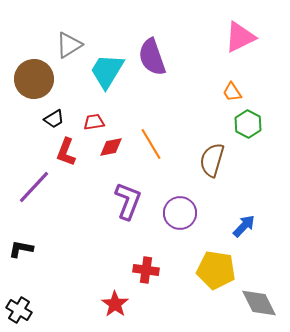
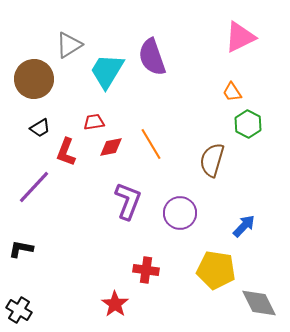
black trapezoid: moved 14 px left, 9 px down
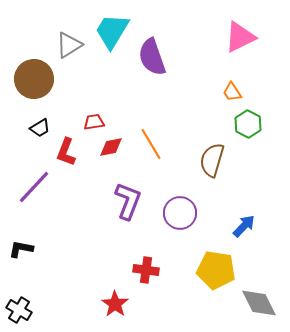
cyan trapezoid: moved 5 px right, 40 px up
